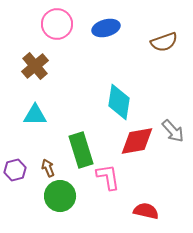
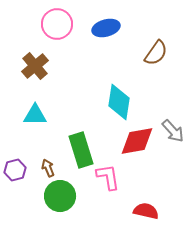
brown semicircle: moved 8 px left, 11 px down; rotated 36 degrees counterclockwise
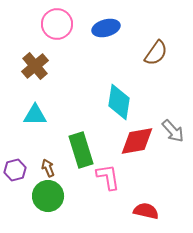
green circle: moved 12 px left
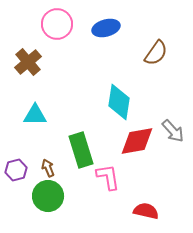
brown cross: moved 7 px left, 4 px up
purple hexagon: moved 1 px right
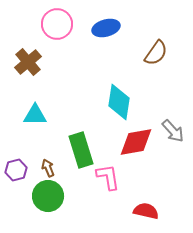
red diamond: moved 1 px left, 1 px down
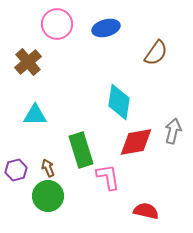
gray arrow: rotated 125 degrees counterclockwise
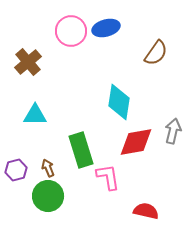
pink circle: moved 14 px right, 7 px down
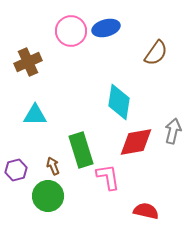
brown cross: rotated 16 degrees clockwise
brown arrow: moved 5 px right, 2 px up
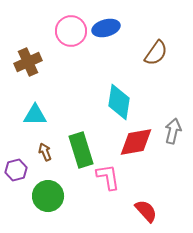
brown arrow: moved 8 px left, 14 px up
red semicircle: rotated 35 degrees clockwise
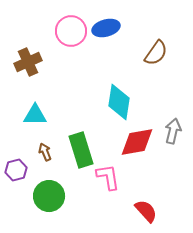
red diamond: moved 1 px right
green circle: moved 1 px right
